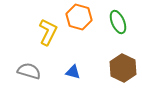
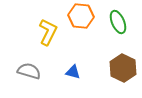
orange hexagon: moved 2 px right, 1 px up; rotated 10 degrees counterclockwise
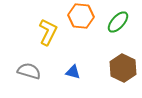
green ellipse: rotated 65 degrees clockwise
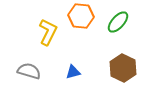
blue triangle: rotated 28 degrees counterclockwise
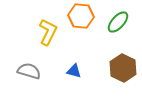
blue triangle: moved 1 px right, 1 px up; rotated 28 degrees clockwise
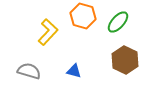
orange hexagon: moved 2 px right; rotated 10 degrees clockwise
yellow L-shape: rotated 16 degrees clockwise
brown hexagon: moved 2 px right, 8 px up
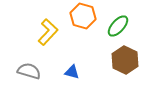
green ellipse: moved 4 px down
blue triangle: moved 2 px left, 1 px down
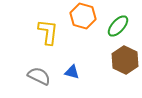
yellow L-shape: rotated 36 degrees counterclockwise
gray semicircle: moved 10 px right, 5 px down; rotated 10 degrees clockwise
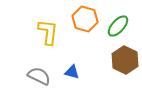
orange hexagon: moved 2 px right, 3 px down
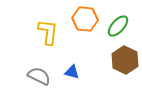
orange hexagon: rotated 10 degrees counterclockwise
